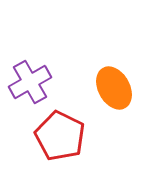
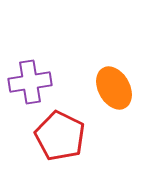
purple cross: rotated 21 degrees clockwise
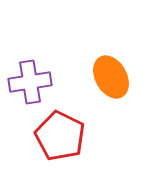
orange ellipse: moved 3 px left, 11 px up
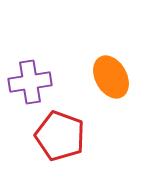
red pentagon: rotated 6 degrees counterclockwise
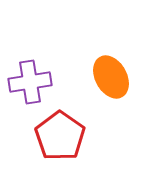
red pentagon: rotated 15 degrees clockwise
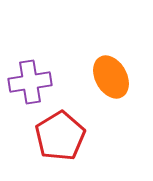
red pentagon: rotated 6 degrees clockwise
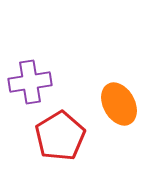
orange ellipse: moved 8 px right, 27 px down
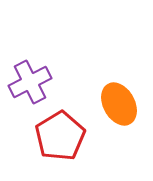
purple cross: rotated 18 degrees counterclockwise
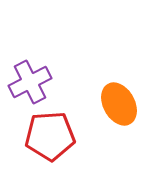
red pentagon: moved 10 px left; rotated 27 degrees clockwise
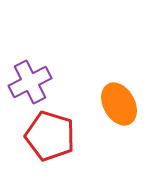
red pentagon: rotated 21 degrees clockwise
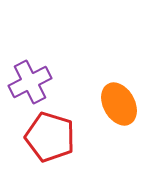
red pentagon: moved 1 px down
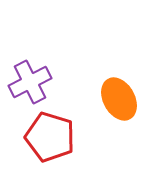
orange ellipse: moved 5 px up
